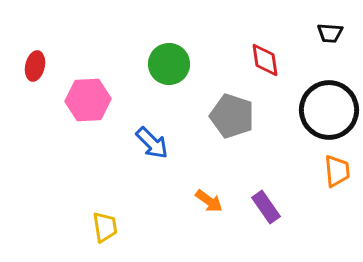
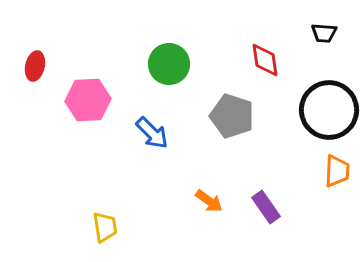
black trapezoid: moved 6 px left
blue arrow: moved 10 px up
orange trapezoid: rotated 8 degrees clockwise
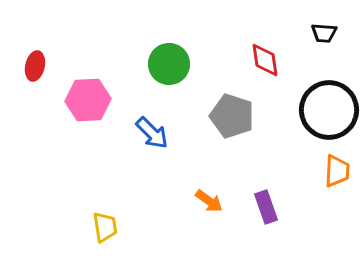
purple rectangle: rotated 16 degrees clockwise
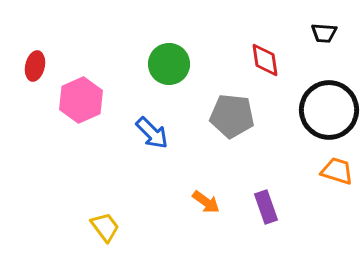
pink hexagon: moved 7 px left; rotated 21 degrees counterclockwise
gray pentagon: rotated 12 degrees counterclockwise
orange trapezoid: rotated 76 degrees counterclockwise
orange arrow: moved 3 px left, 1 px down
yellow trapezoid: rotated 28 degrees counterclockwise
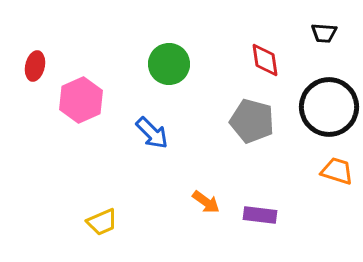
black circle: moved 3 px up
gray pentagon: moved 20 px right, 5 px down; rotated 9 degrees clockwise
purple rectangle: moved 6 px left, 8 px down; rotated 64 degrees counterclockwise
yellow trapezoid: moved 3 px left, 5 px up; rotated 104 degrees clockwise
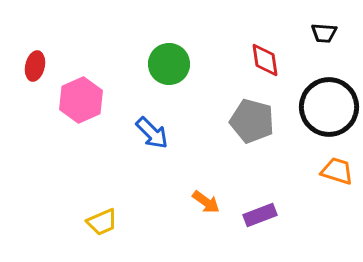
purple rectangle: rotated 28 degrees counterclockwise
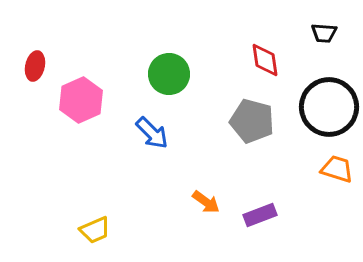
green circle: moved 10 px down
orange trapezoid: moved 2 px up
yellow trapezoid: moved 7 px left, 8 px down
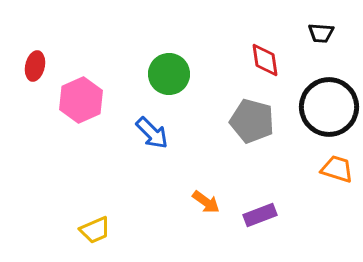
black trapezoid: moved 3 px left
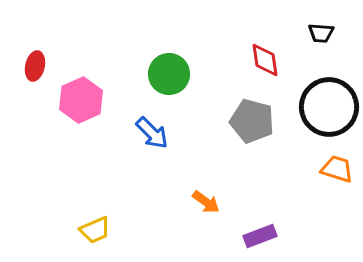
purple rectangle: moved 21 px down
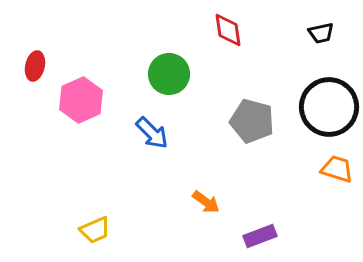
black trapezoid: rotated 16 degrees counterclockwise
red diamond: moved 37 px left, 30 px up
